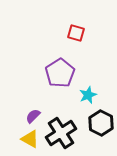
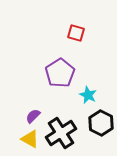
cyan star: rotated 24 degrees counterclockwise
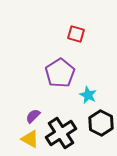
red square: moved 1 px down
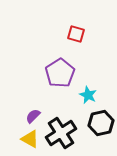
black hexagon: rotated 20 degrees clockwise
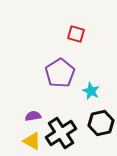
cyan star: moved 3 px right, 4 px up
purple semicircle: rotated 35 degrees clockwise
yellow triangle: moved 2 px right, 2 px down
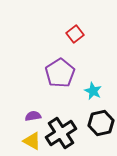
red square: moved 1 px left; rotated 36 degrees clockwise
cyan star: moved 2 px right
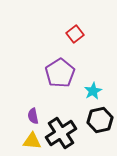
cyan star: rotated 18 degrees clockwise
purple semicircle: rotated 91 degrees counterclockwise
black hexagon: moved 1 px left, 3 px up
yellow triangle: rotated 24 degrees counterclockwise
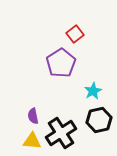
purple pentagon: moved 1 px right, 10 px up
black hexagon: moved 1 px left
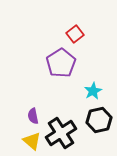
yellow triangle: rotated 36 degrees clockwise
